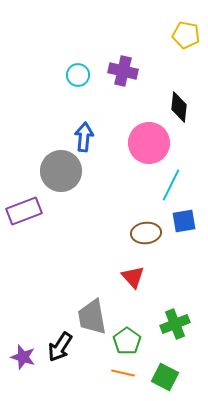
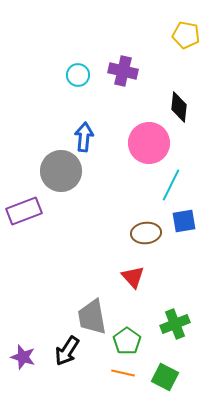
black arrow: moved 7 px right, 4 px down
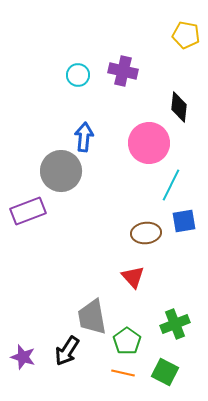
purple rectangle: moved 4 px right
green square: moved 5 px up
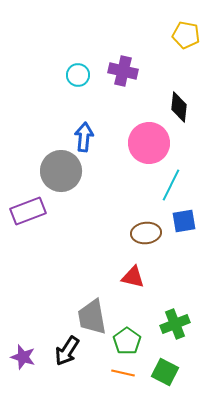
red triangle: rotated 35 degrees counterclockwise
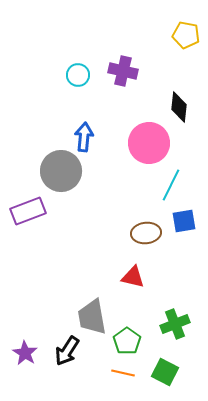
purple star: moved 2 px right, 4 px up; rotated 15 degrees clockwise
